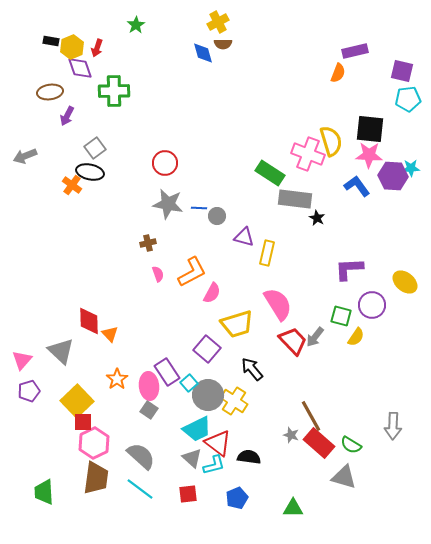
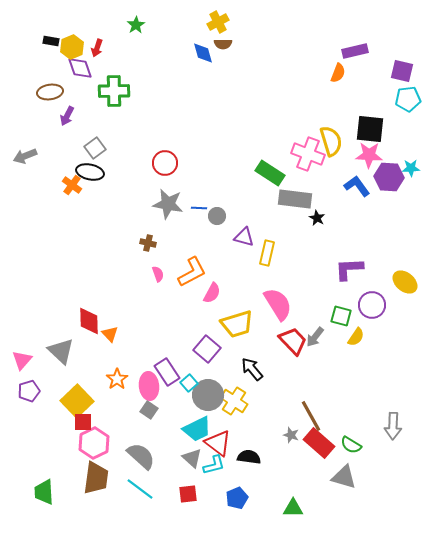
purple hexagon at (393, 176): moved 4 px left, 1 px down
brown cross at (148, 243): rotated 28 degrees clockwise
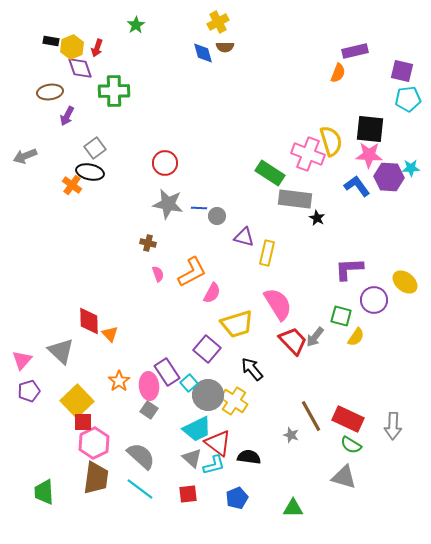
brown semicircle at (223, 44): moved 2 px right, 3 px down
purple circle at (372, 305): moved 2 px right, 5 px up
orange star at (117, 379): moved 2 px right, 2 px down
red rectangle at (319, 443): moved 29 px right, 24 px up; rotated 16 degrees counterclockwise
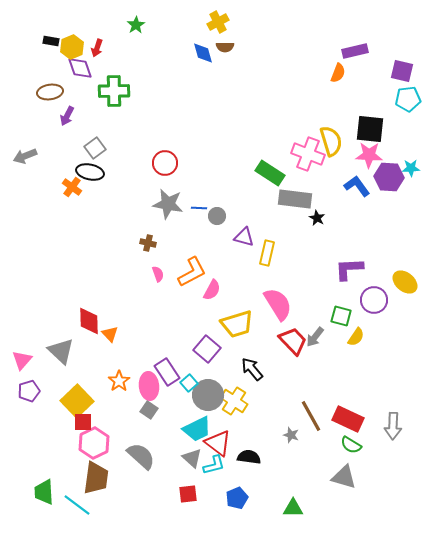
orange cross at (72, 185): moved 2 px down
pink semicircle at (212, 293): moved 3 px up
cyan line at (140, 489): moved 63 px left, 16 px down
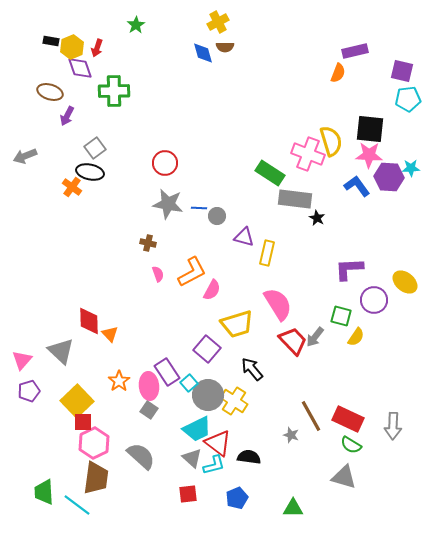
brown ellipse at (50, 92): rotated 25 degrees clockwise
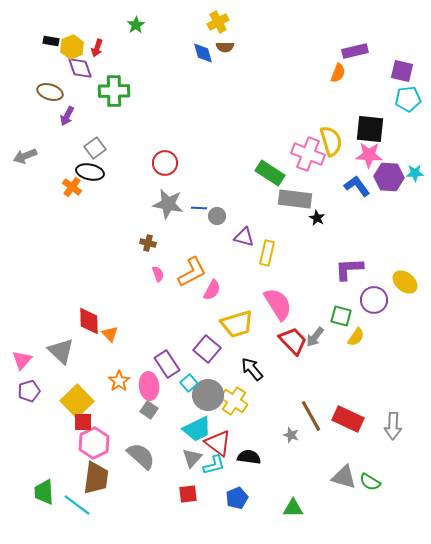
cyan star at (411, 168): moved 4 px right, 5 px down
purple rectangle at (167, 372): moved 8 px up
green semicircle at (351, 445): moved 19 px right, 37 px down
gray triangle at (192, 458): rotated 30 degrees clockwise
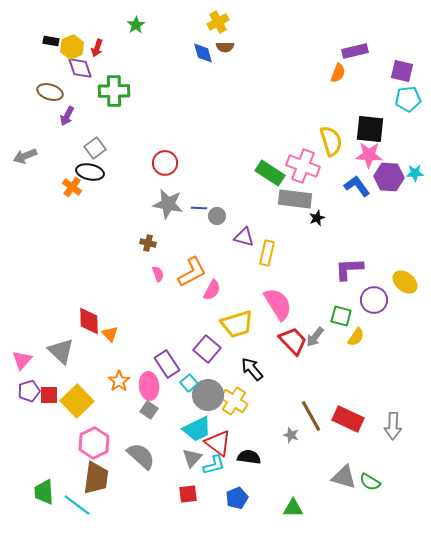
pink cross at (308, 154): moved 5 px left, 12 px down
black star at (317, 218): rotated 21 degrees clockwise
red square at (83, 422): moved 34 px left, 27 px up
